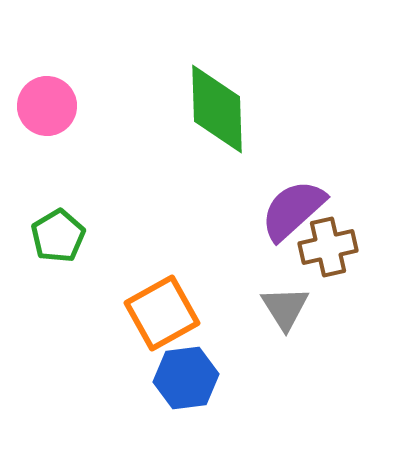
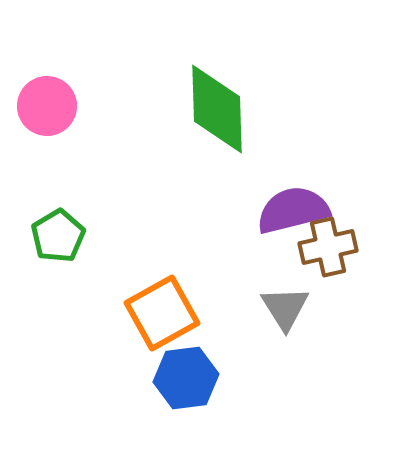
purple semicircle: rotated 28 degrees clockwise
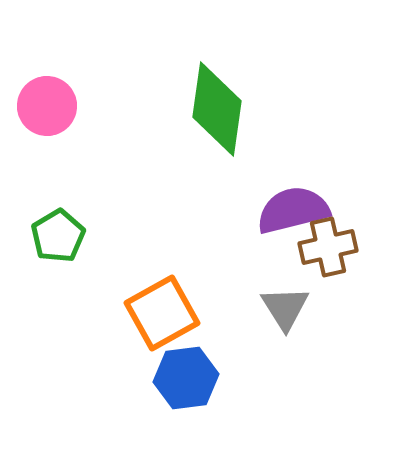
green diamond: rotated 10 degrees clockwise
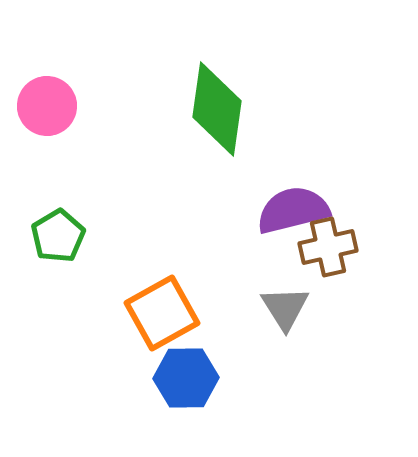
blue hexagon: rotated 6 degrees clockwise
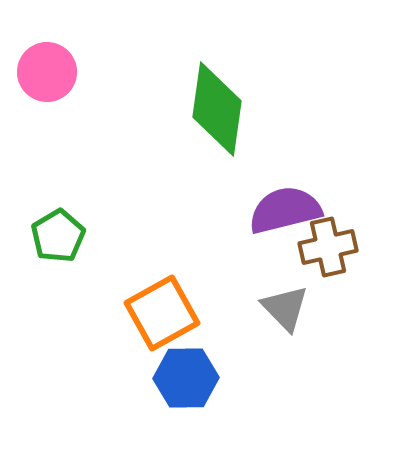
pink circle: moved 34 px up
purple semicircle: moved 8 px left
gray triangle: rotated 12 degrees counterclockwise
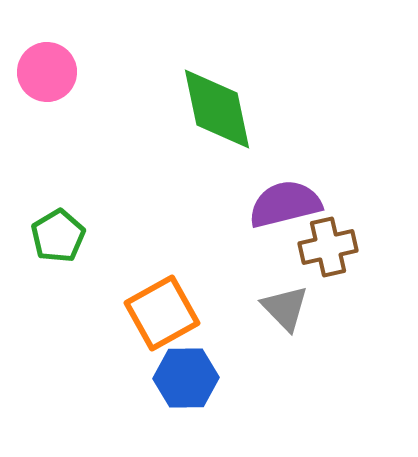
green diamond: rotated 20 degrees counterclockwise
purple semicircle: moved 6 px up
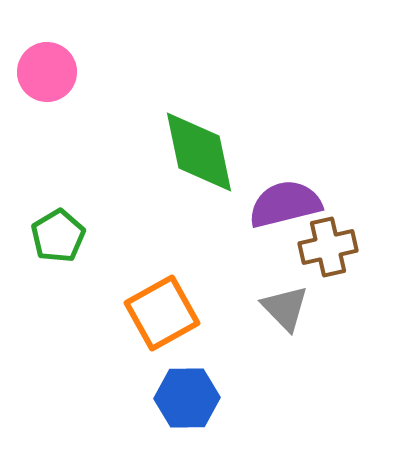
green diamond: moved 18 px left, 43 px down
blue hexagon: moved 1 px right, 20 px down
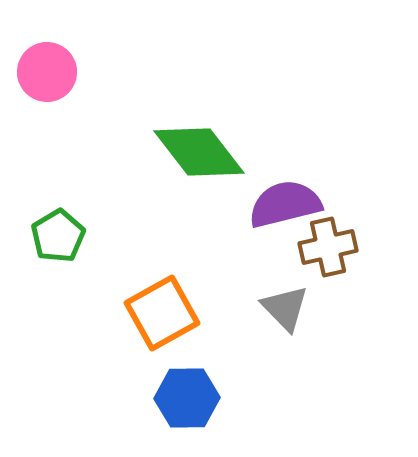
green diamond: rotated 26 degrees counterclockwise
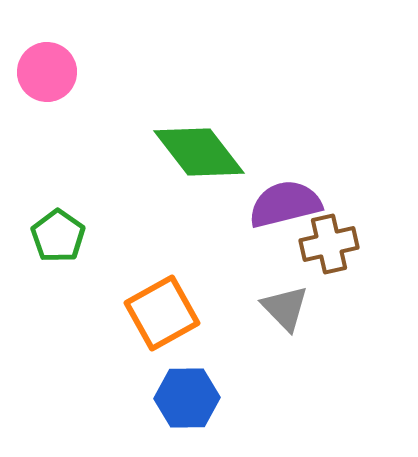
green pentagon: rotated 6 degrees counterclockwise
brown cross: moved 1 px right, 3 px up
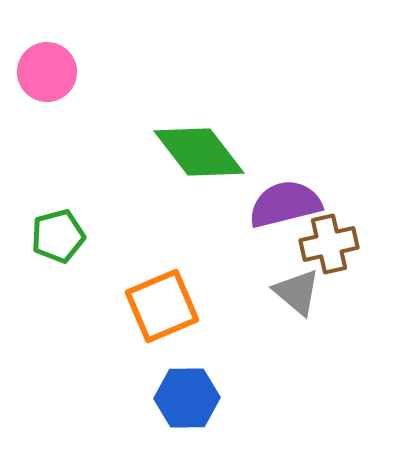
green pentagon: rotated 22 degrees clockwise
gray triangle: moved 12 px right, 16 px up; rotated 6 degrees counterclockwise
orange square: moved 7 px up; rotated 6 degrees clockwise
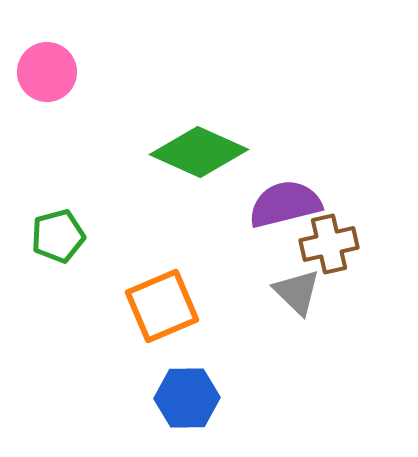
green diamond: rotated 28 degrees counterclockwise
gray triangle: rotated 4 degrees clockwise
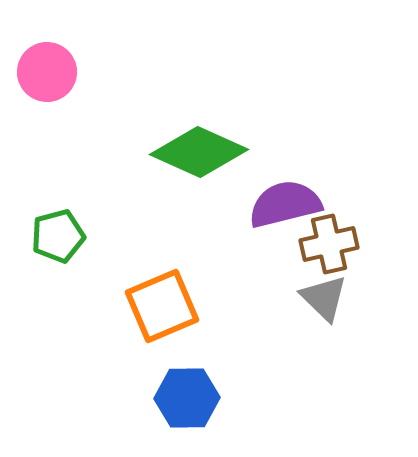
gray triangle: moved 27 px right, 6 px down
